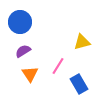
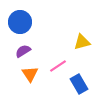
pink line: rotated 24 degrees clockwise
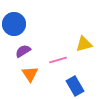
blue circle: moved 6 px left, 2 px down
yellow triangle: moved 2 px right, 2 px down
pink line: moved 6 px up; rotated 18 degrees clockwise
blue rectangle: moved 4 px left, 2 px down
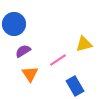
pink line: rotated 18 degrees counterclockwise
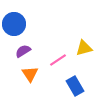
yellow triangle: moved 4 px down
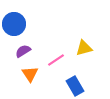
pink line: moved 2 px left
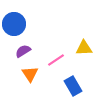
yellow triangle: rotated 12 degrees clockwise
blue rectangle: moved 2 px left
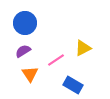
blue circle: moved 11 px right, 1 px up
yellow triangle: moved 1 px left; rotated 24 degrees counterclockwise
blue rectangle: moved 1 px up; rotated 30 degrees counterclockwise
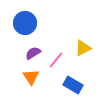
purple semicircle: moved 10 px right, 2 px down
pink line: rotated 18 degrees counterclockwise
orange triangle: moved 1 px right, 3 px down
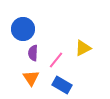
blue circle: moved 2 px left, 6 px down
purple semicircle: rotated 56 degrees counterclockwise
orange triangle: moved 1 px down
blue rectangle: moved 11 px left
